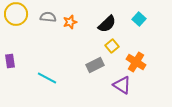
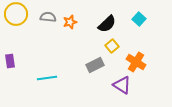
cyan line: rotated 36 degrees counterclockwise
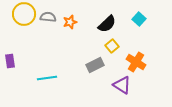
yellow circle: moved 8 px right
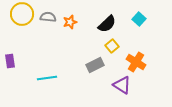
yellow circle: moved 2 px left
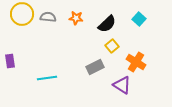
orange star: moved 6 px right, 4 px up; rotated 24 degrees clockwise
gray rectangle: moved 2 px down
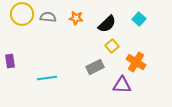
purple triangle: rotated 30 degrees counterclockwise
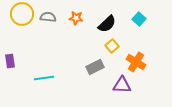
cyan line: moved 3 px left
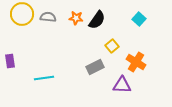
black semicircle: moved 10 px left, 4 px up; rotated 12 degrees counterclockwise
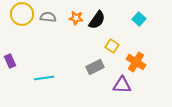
yellow square: rotated 16 degrees counterclockwise
purple rectangle: rotated 16 degrees counterclockwise
